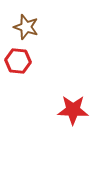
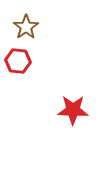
brown star: rotated 20 degrees clockwise
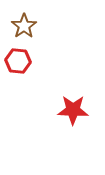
brown star: moved 2 px left, 1 px up
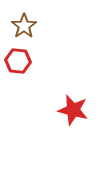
red star: rotated 12 degrees clockwise
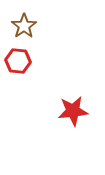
red star: moved 1 px down; rotated 20 degrees counterclockwise
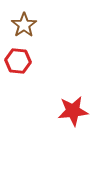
brown star: moved 1 px up
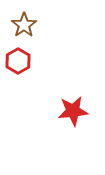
red hexagon: rotated 25 degrees clockwise
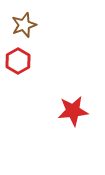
brown star: rotated 15 degrees clockwise
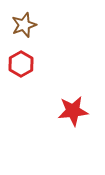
red hexagon: moved 3 px right, 3 px down
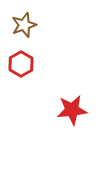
red star: moved 1 px left, 1 px up
